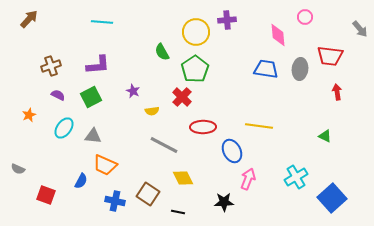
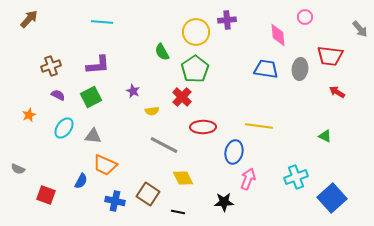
red arrow: rotated 49 degrees counterclockwise
blue ellipse: moved 2 px right, 1 px down; rotated 40 degrees clockwise
cyan cross: rotated 10 degrees clockwise
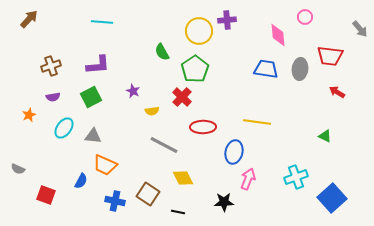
yellow circle: moved 3 px right, 1 px up
purple semicircle: moved 5 px left, 2 px down; rotated 144 degrees clockwise
yellow line: moved 2 px left, 4 px up
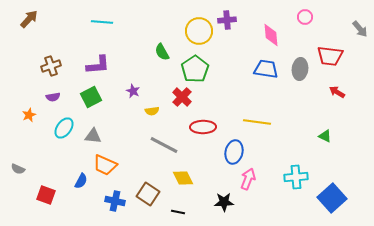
pink diamond: moved 7 px left
cyan cross: rotated 15 degrees clockwise
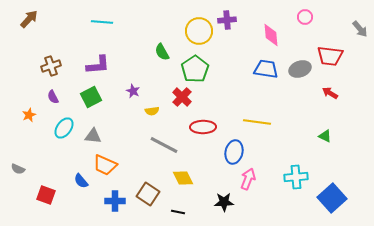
gray ellipse: rotated 65 degrees clockwise
red arrow: moved 7 px left, 1 px down
purple semicircle: rotated 72 degrees clockwise
blue semicircle: rotated 112 degrees clockwise
blue cross: rotated 12 degrees counterclockwise
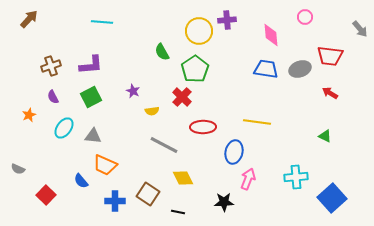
purple L-shape: moved 7 px left
red square: rotated 24 degrees clockwise
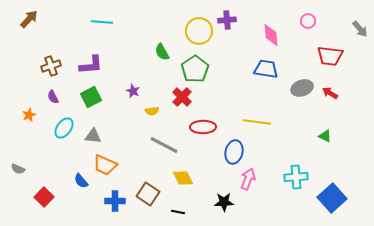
pink circle: moved 3 px right, 4 px down
gray ellipse: moved 2 px right, 19 px down
red square: moved 2 px left, 2 px down
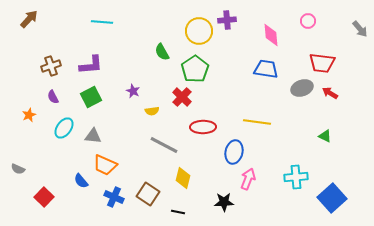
red trapezoid: moved 8 px left, 7 px down
yellow diamond: rotated 40 degrees clockwise
blue cross: moved 1 px left, 4 px up; rotated 24 degrees clockwise
